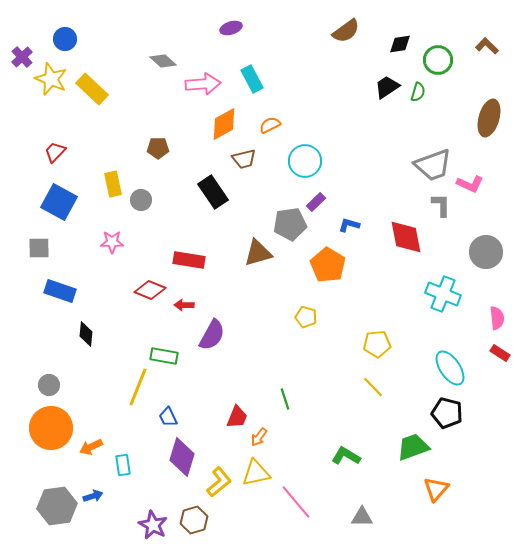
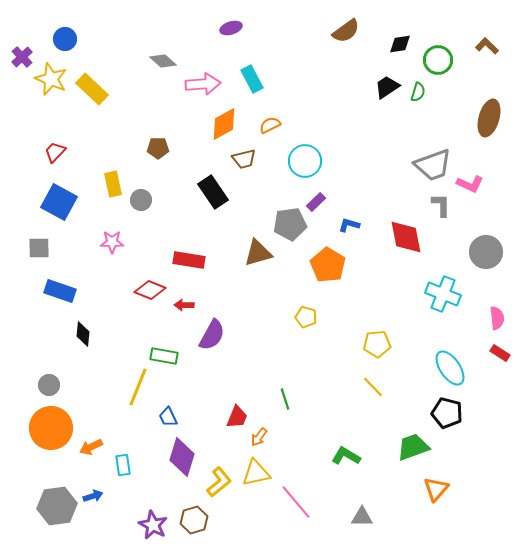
black diamond at (86, 334): moved 3 px left
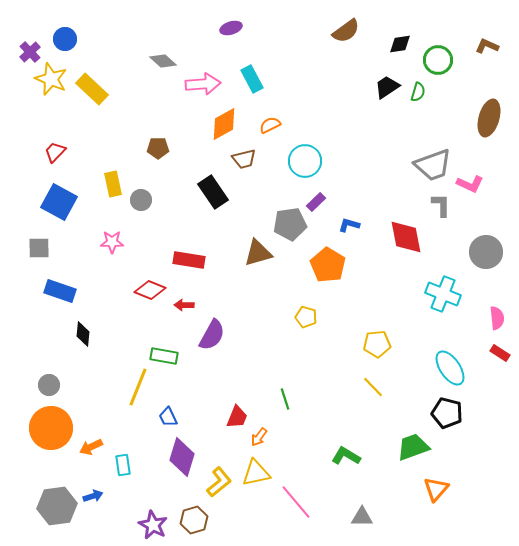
brown L-shape at (487, 46): rotated 20 degrees counterclockwise
purple cross at (22, 57): moved 8 px right, 5 px up
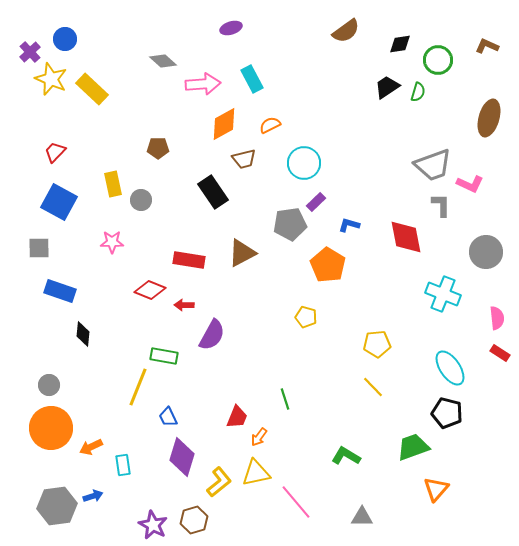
cyan circle at (305, 161): moved 1 px left, 2 px down
brown triangle at (258, 253): moved 16 px left; rotated 12 degrees counterclockwise
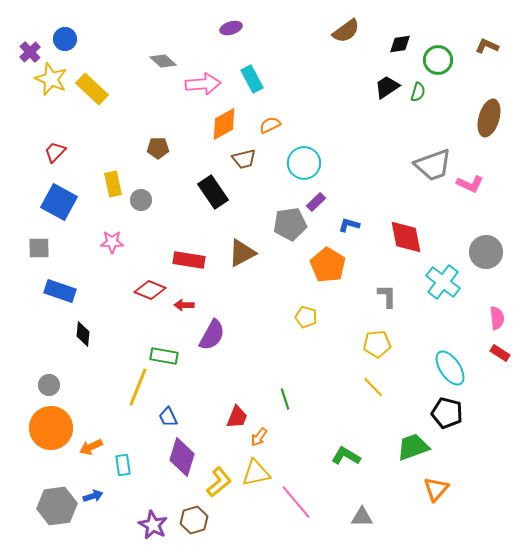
gray L-shape at (441, 205): moved 54 px left, 91 px down
cyan cross at (443, 294): moved 12 px up; rotated 16 degrees clockwise
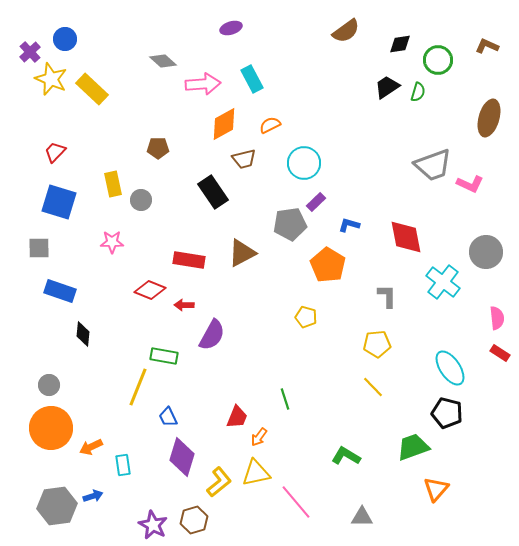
blue square at (59, 202): rotated 12 degrees counterclockwise
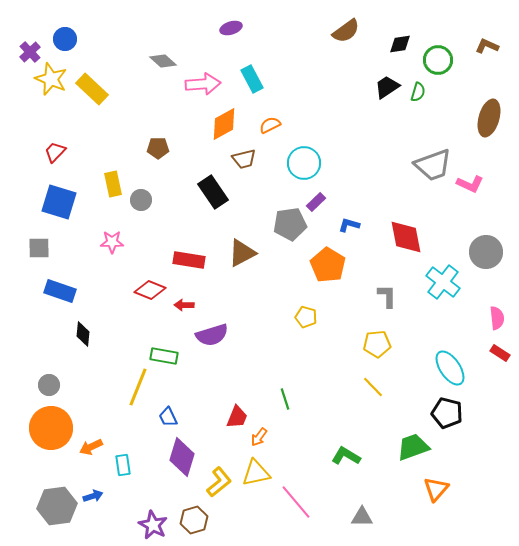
purple semicircle at (212, 335): rotated 44 degrees clockwise
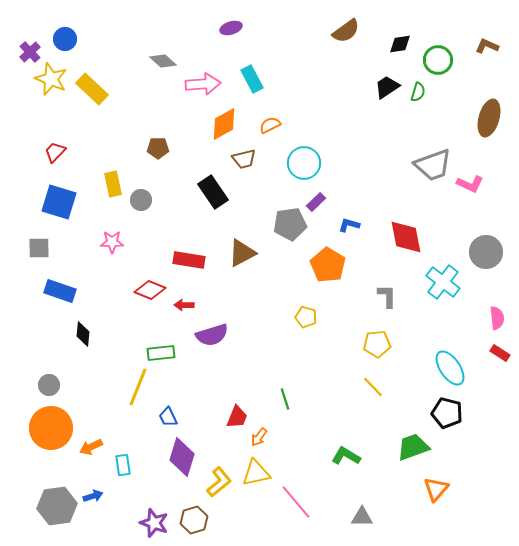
green rectangle at (164, 356): moved 3 px left, 3 px up; rotated 16 degrees counterclockwise
purple star at (153, 525): moved 1 px right, 2 px up; rotated 8 degrees counterclockwise
